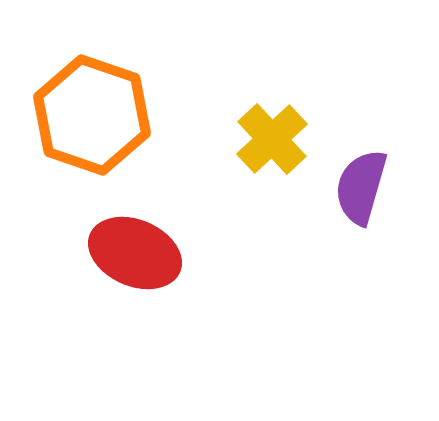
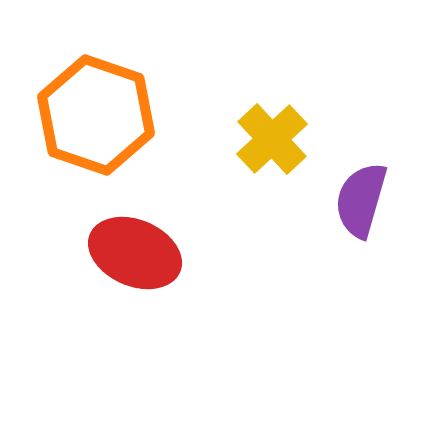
orange hexagon: moved 4 px right
purple semicircle: moved 13 px down
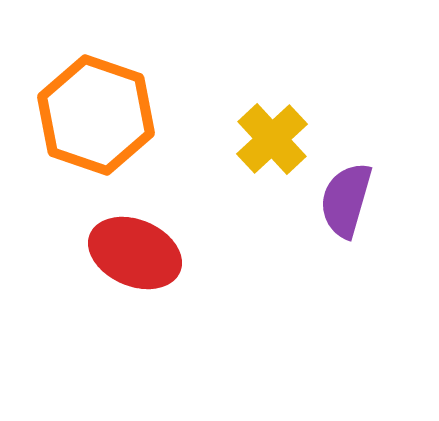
purple semicircle: moved 15 px left
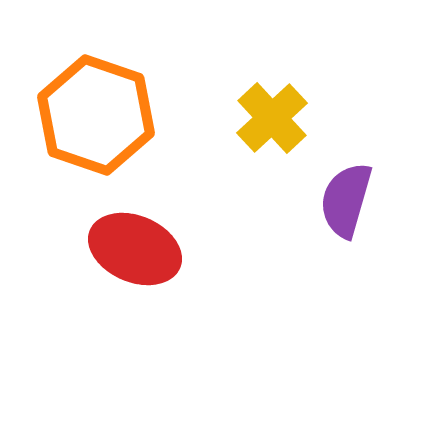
yellow cross: moved 21 px up
red ellipse: moved 4 px up
